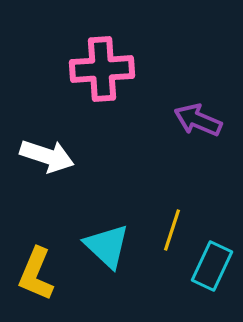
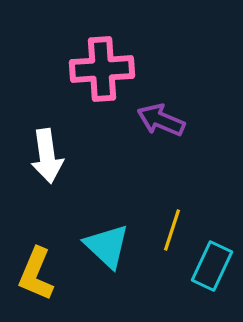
purple arrow: moved 37 px left
white arrow: rotated 64 degrees clockwise
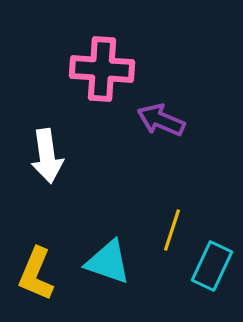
pink cross: rotated 8 degrees clockwise
cyan triangle: moved 1 px right, 16 px down; rotated 24 degrees counterclockwise
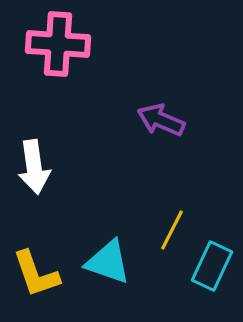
pink cross: moved 44 px left, 25 px up
white arrow: moved 13 px left, 11 px down
yellow line: rotated 9 degrees clockwise
yellow L-shape: rotated 42 degrees counterclockwise
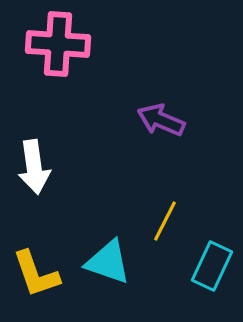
yellow line: moved 7 px left, 9 px up
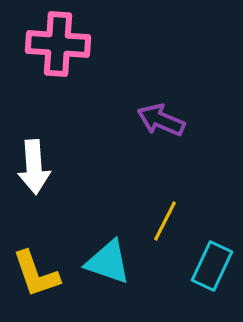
white arrow: rotated 4 degrees clockwise
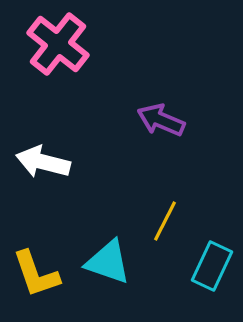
pink cross: rotated 34 degrees clockwise
white arrow: moved 9 px right, 5 px up; rotated 108 degrees clockwise
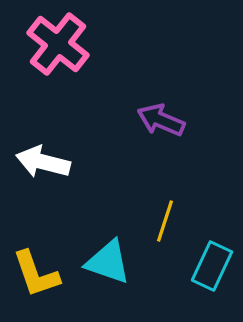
yellow line: rotated 9 degrees counterclockwise
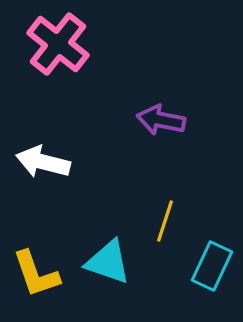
purple arrow: rotated 12 degrees counterclockwise
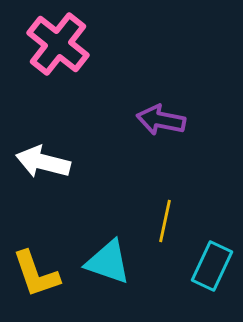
yellow line: rotated 6 degrees counterclockwise
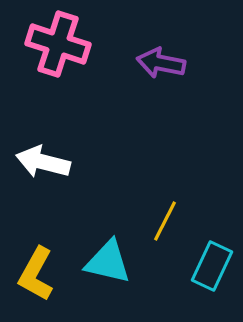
pink cross: rotated 20 degrees counterclockwise
purple arrow: moved 57 px up
yellow line: rotated 15 degrees clockwise
cyan triangle: rotated 6 degrees counterclockwise
yellow L-shape: rotated 48 degrees clockwise
